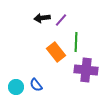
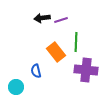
purple line: rotated 32 degrees clockwise
blue semicircle: moved 14 px up; rotated 24 degrees clockwise
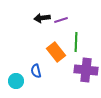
cyan circle: moved 6 px up
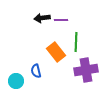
purple line: rotated 16 degrees clockwise
purple cross: rotated 15 degrees counterclockwise
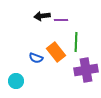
black arrow: moved 2 px up
blue semicircle: moved 13 px up; rotated 56 degrees counterclockwise
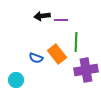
orange rectangle: moved 1 px right, 2 px down
cyan circle: moved 1 px up
